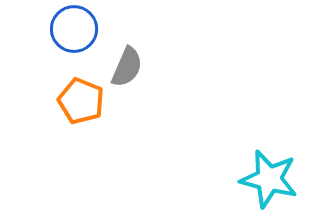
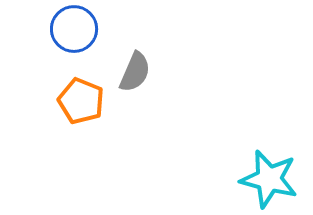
gray semicircle: moved 8 px right, 5 px down
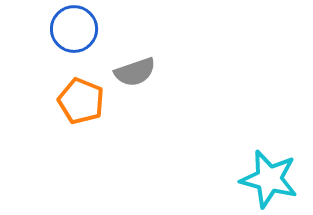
gray semicircle: rotated 48 degrees clockwise
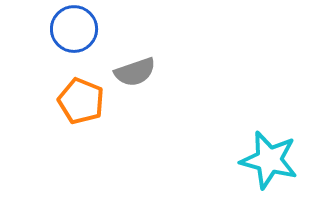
cyan star: moved 19 px up
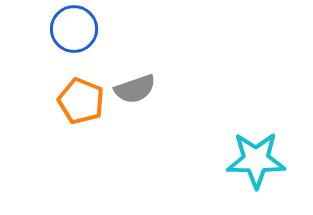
gray semicircle: moved 17 px down
cyan star: moved 13 px left; rotated 14 degrees counterclockwise
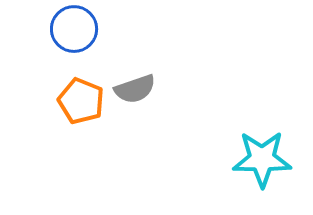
cyan star: moved 6 px right, 1 px up
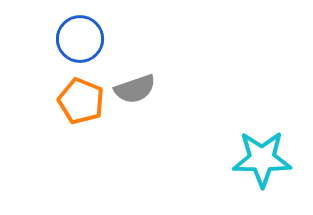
blue circle: moved 6 px right, 10 px down
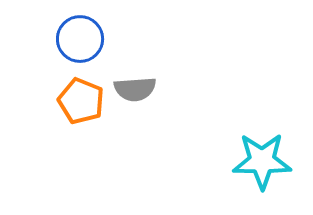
gray semicircle: rotated 15 degrees clockwise
cyan star: moved 2 px down
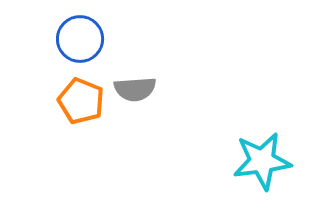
cyan star: rotated 8 degrees counterclockwise
